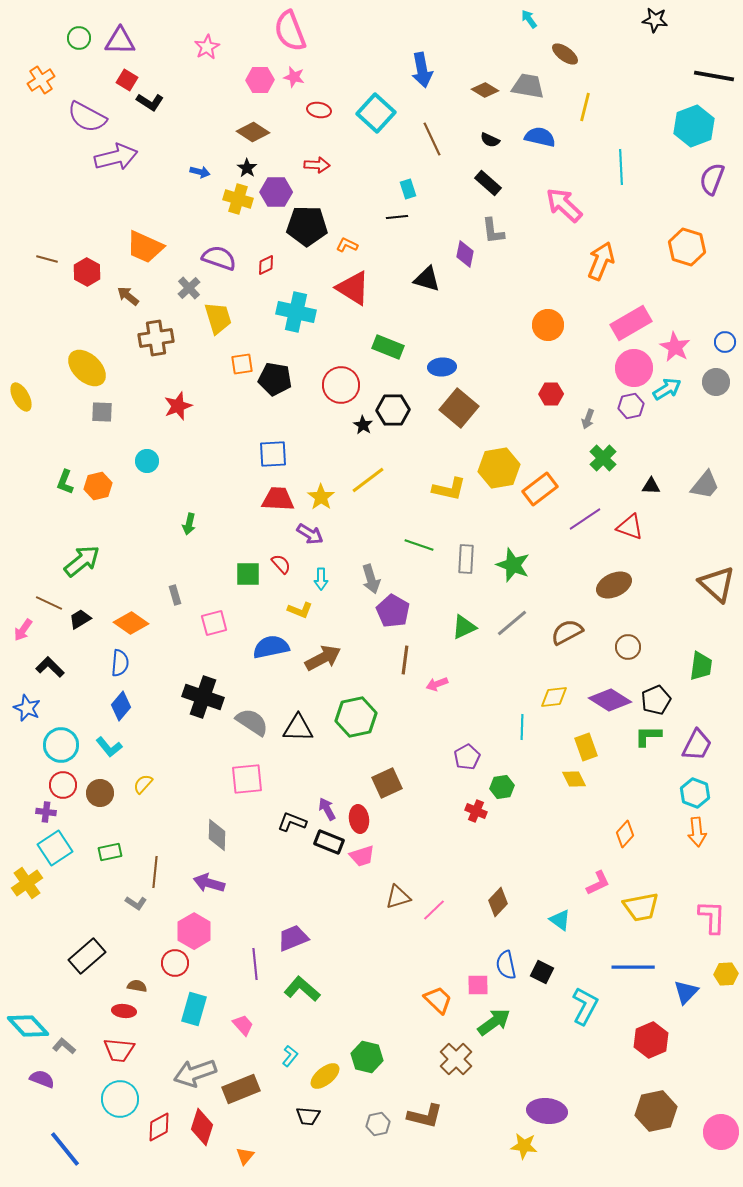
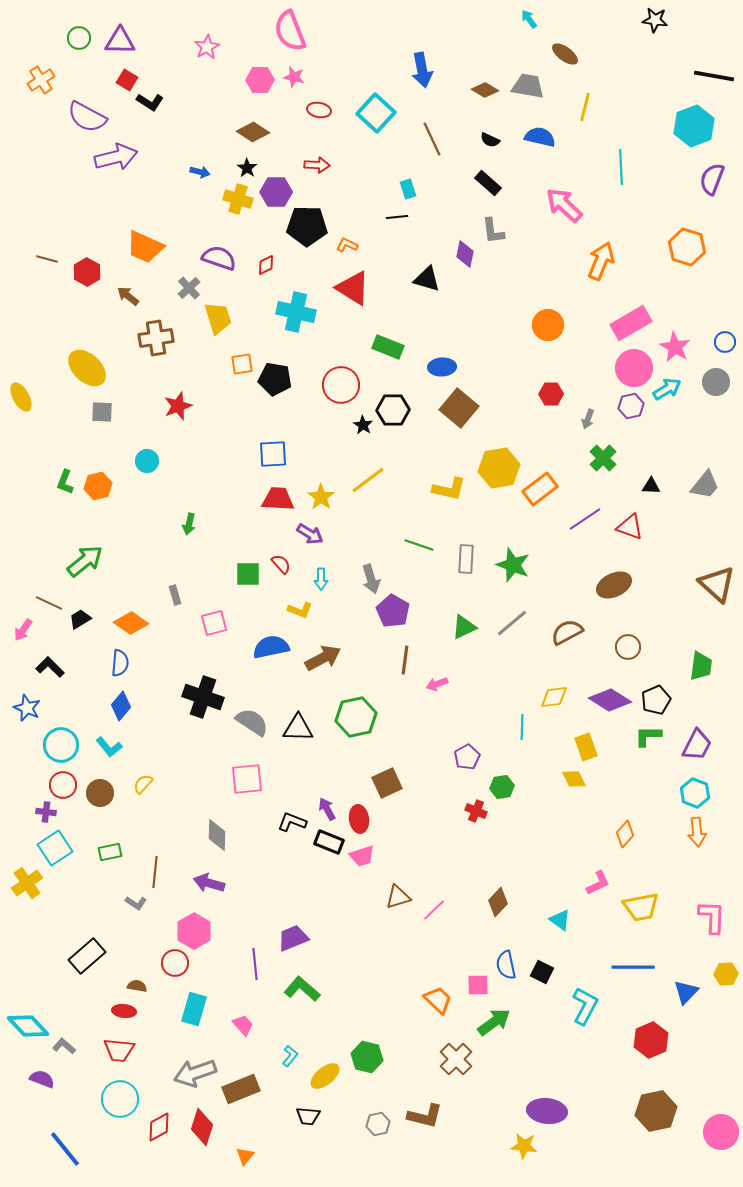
green arrow at (82, 561): moved 3 px right
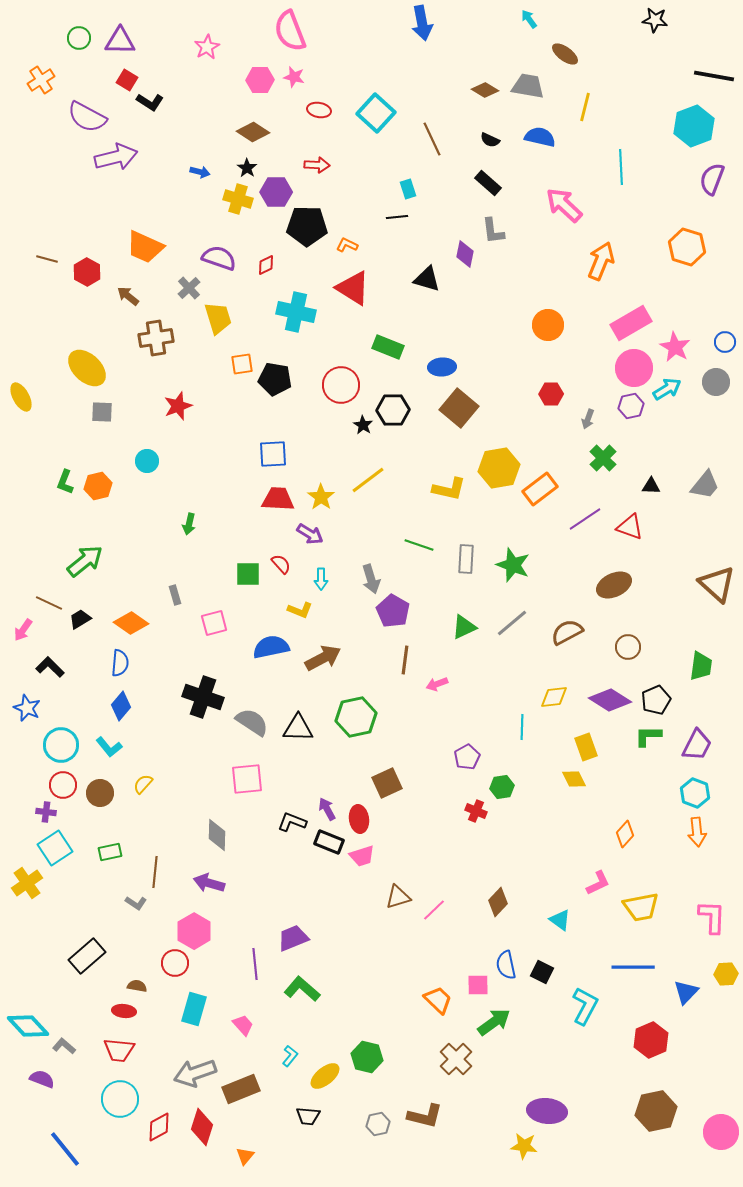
blue arrow at (422, 70): moved 47 px up
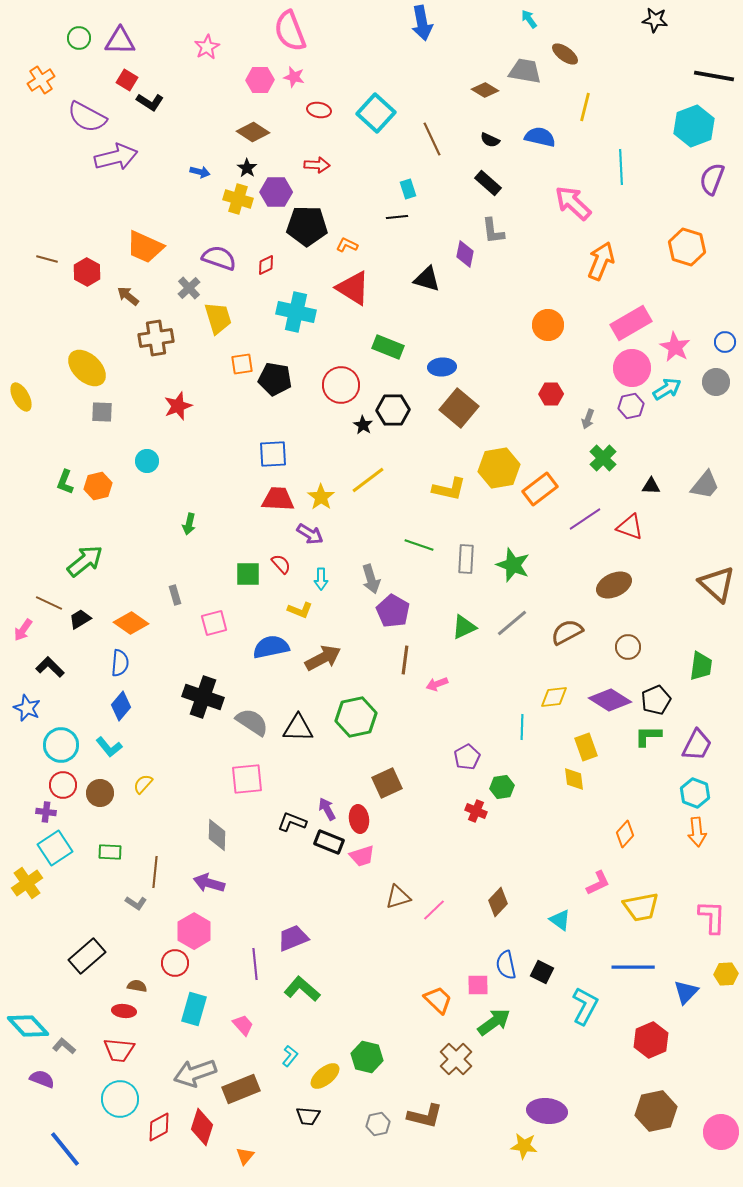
gray trapezoid at (528, 86): moved 3 px left, 15 px up
pink arrow at (564, 205): moved 9 px right, 2 px up
pink circle at (634, 368): moved 2 px left
yellow diamond at (574, 779): rotated 20 degrees clockwise
green rectangle at (110, 852): rotated 15 degrees clockwise
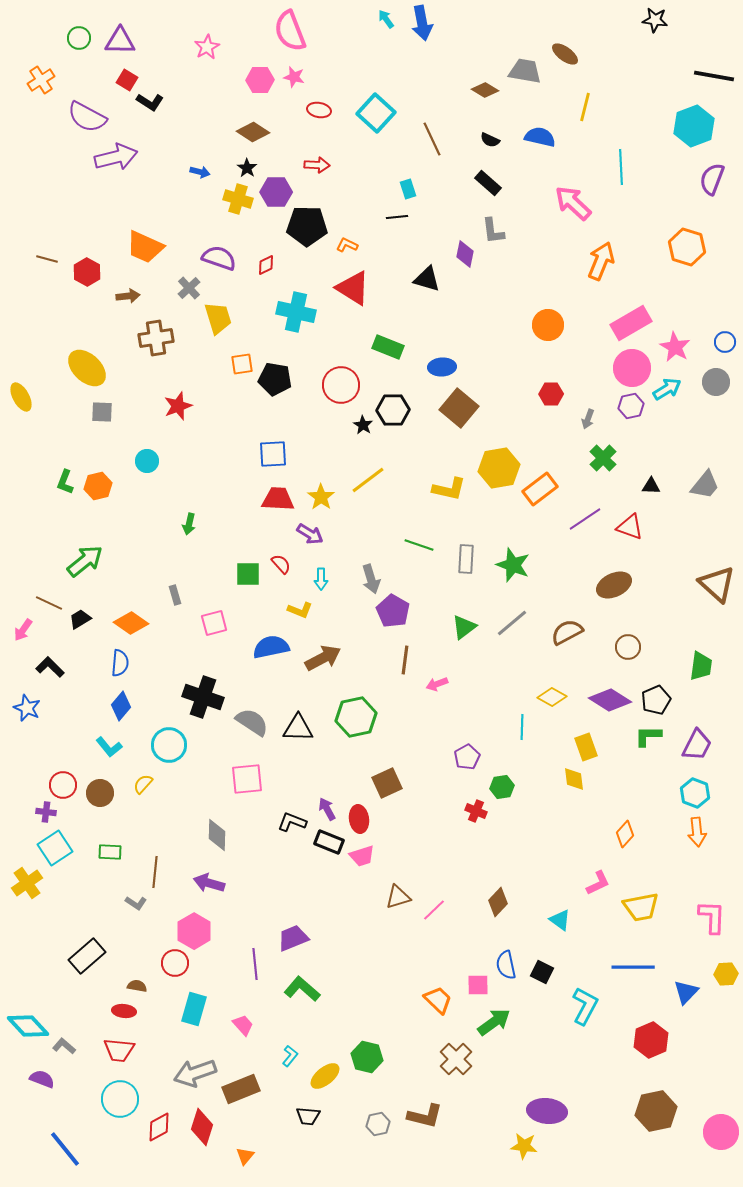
cyan arrow at (529, 19): moved 143 px left
brown arrow at (128, 296): rotated 135 degrees clockwise
green triangle at (464, 627): rotated 12 degrees counterclockwise
yellow diamond at (554, 697): moved 2 px left; rotated 36 degrees clockwise
cyan circle at (61, 745): moved 108 px right
